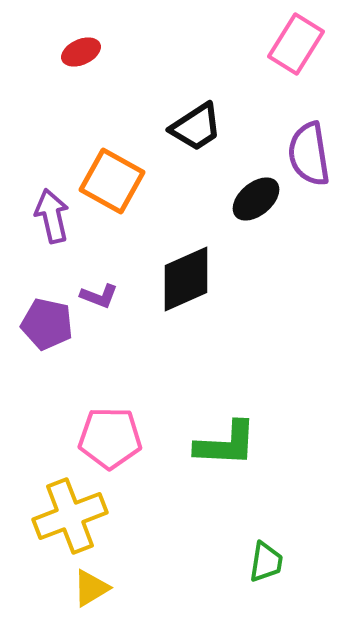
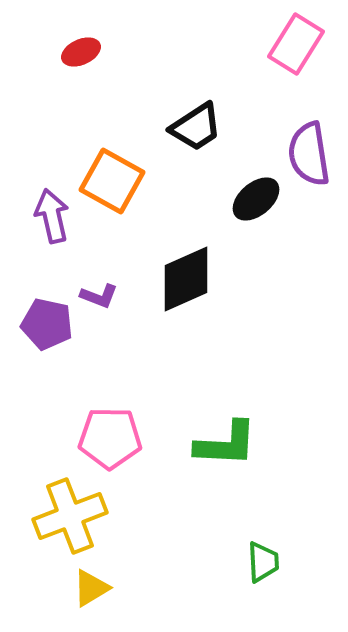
green trapezoid: moved 3 px left; rotated 12 degrees counterclockwise
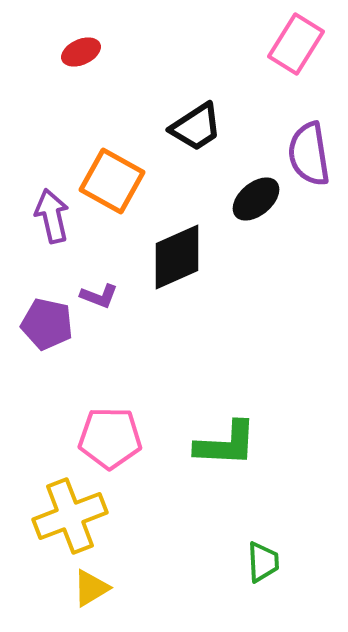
black diamond: moved 9 px left, 22 px up
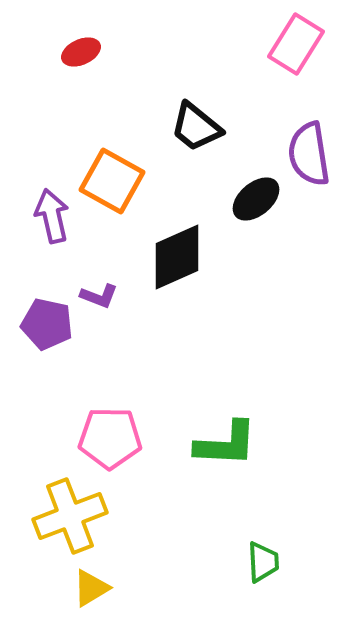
black trapezoid: rotated 72 degrees clockwise
